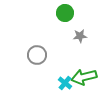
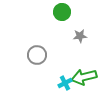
green circle: moved 3 px left, 1 px up
cyan cross: rotated 24 degrees clockwise
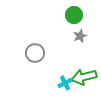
green circle: moved 12 px right, 3 px down
gray star: rotated 16 degrees counterclockwise
gray circle: moved 2 px left, 2 px up
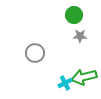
gray star: rotated 24 degrees clockwise
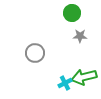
green circle: moved 2 px left, 2 px up
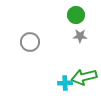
green circle: moved 4 px right, 2 px down
gray circle: moved 5 px left, 11 px up
cyan cross: rotated 24 degrees clockwise
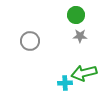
gray circle: moved 1 px up
green arrow: moved 4 px up
